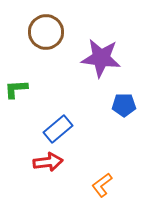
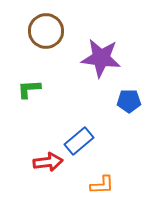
brown circle: moved 1 px up
green L-shape: moved 13 px right
blue pentagon: moved 5 px right, 4 px up
blue rectangle: moved 21 px right, 12 px down
orange L-shape: rotated 145 degrees counterclockwise
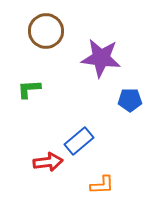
blue pentagon: moved 1 px right, 1 px up
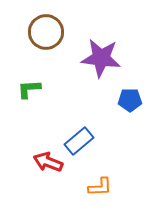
brown circle: moved 1 px down
red arrow: rotated 152 degrees counterclockwise
orange L-shape: moved 2 px left, 2 px down
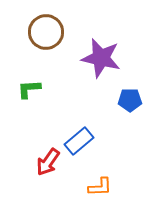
purple star: rotated 6 degrees clockwise
red arrow: rotated 76 degrees counterclockwise
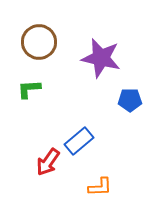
brown circle: moved 7 px left, 10 px down
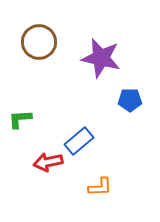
green L-shape: moved 9 px left, 30 px down
red arrow: rotated 44 degrees clockwise
